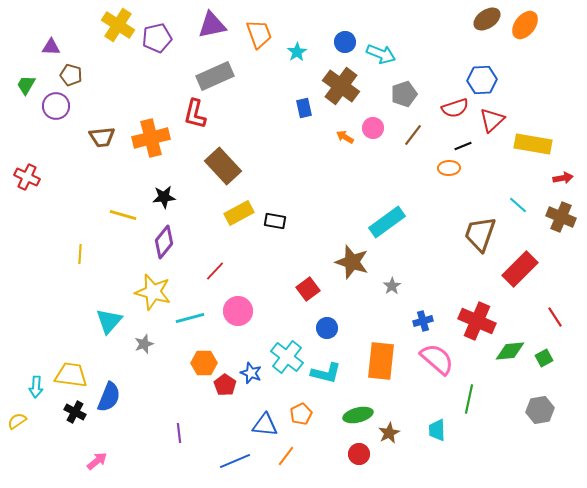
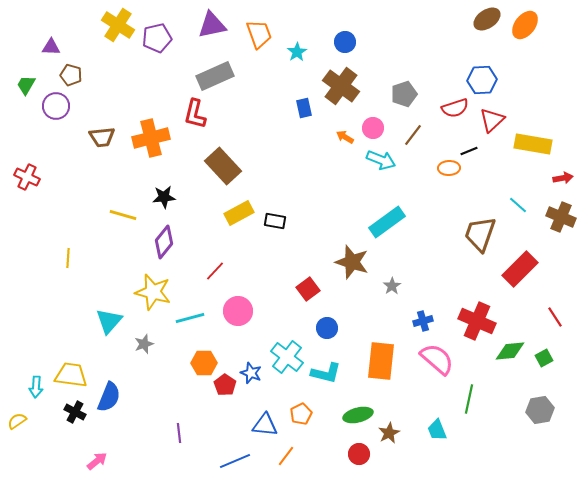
cyan arrow at (381, 54): moved 106 px down
black line at (463, 146): moved 6 px right, 5 px down
yellow line at (80, 254): moved 12 px left, 4 px down
cyan trapezoid at (437, 430): rotated 20 degrees counterclockwise
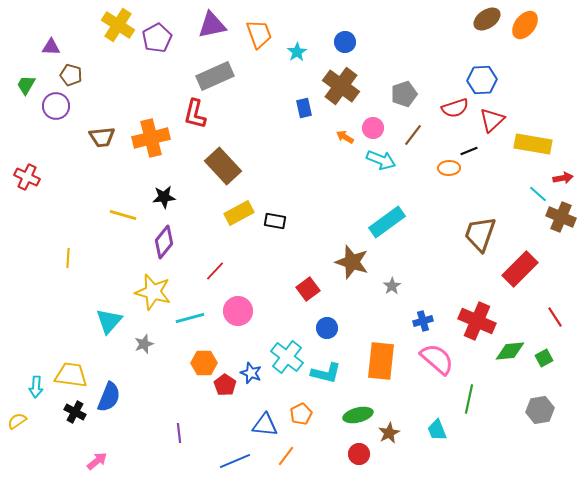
purple pentagon at (157, 38): rotated 16 degrees counterclockwise
cyan line at (518, 205): moved 20 px right, 11 px up
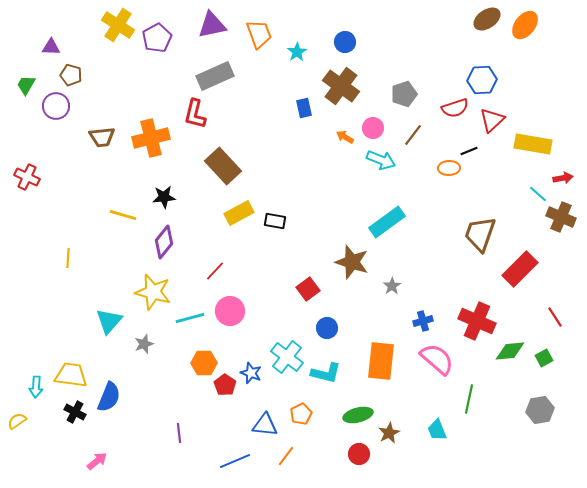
pink circle at (238, 311): moved 8 px left
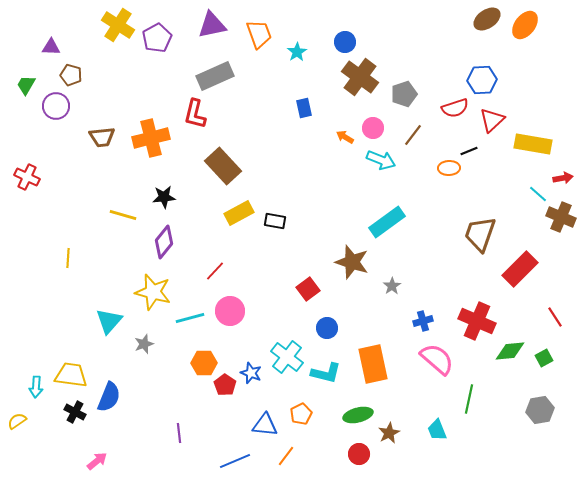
brown cross at (341, 86): moved 19 px right, 9 px up
orange rectangle at (381, 361): moved 8 px left, 3 px down; rotated 18 degrees counterclockwise
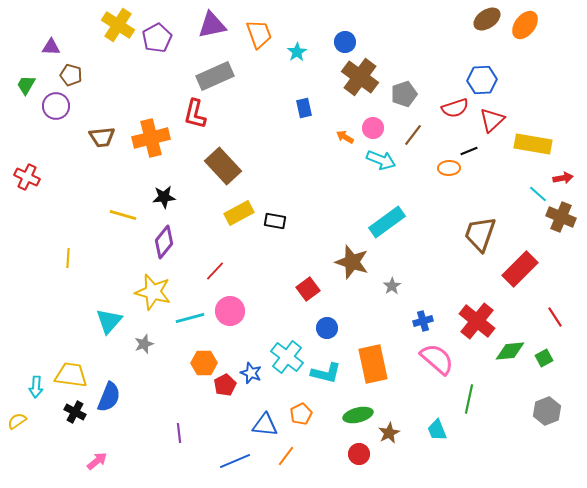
red cross at (477, 321): rotated 15 degrees clockwise
red pentagon at (225, 385): rotated 10 degrees clockwise
gray hexagon at (540, 410): moved 7 px right, 1 px down; rotated 12 degrees counterclockwise
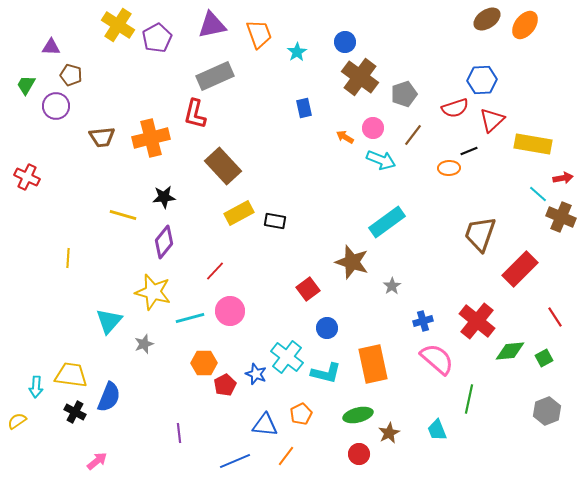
blue star at (251, 373): moved 5 px right, 1 px down
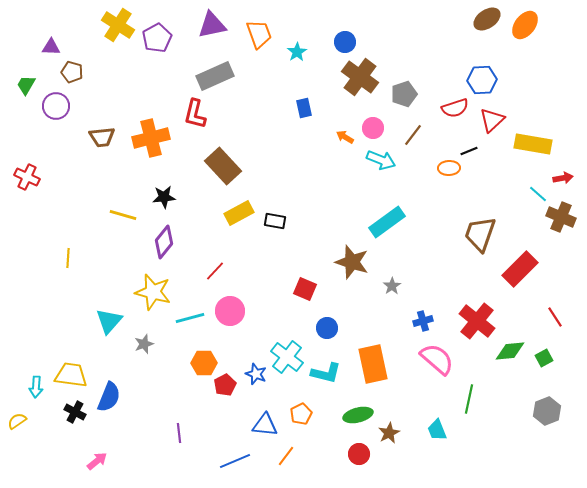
brown pentagon at (71, 75): moved 1 px right, 3 px up
red square at (308, 289): moved 3 px left; rotated 30 degrees counterclockwise
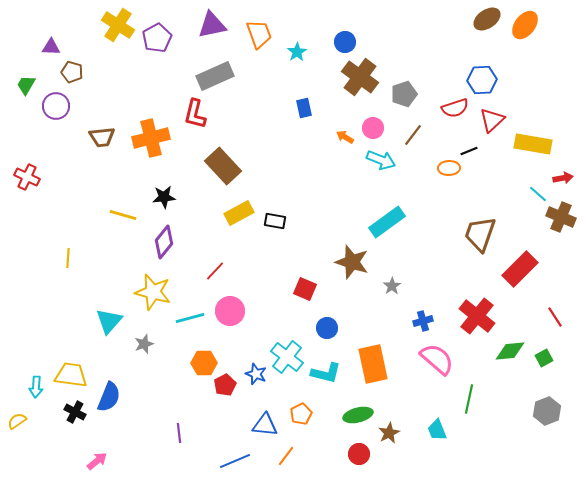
red cross at (477, 321): moved 5 px up
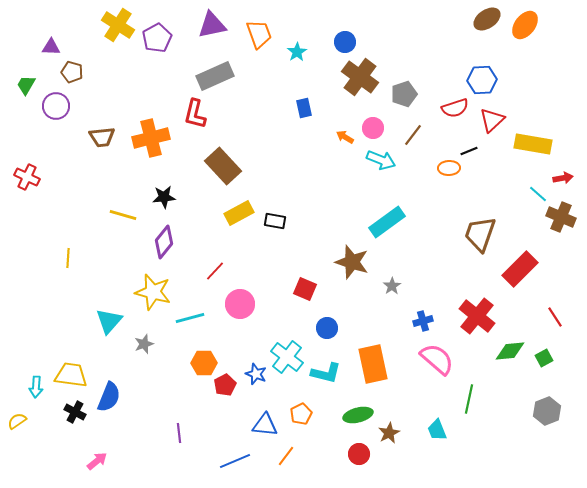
pink circle at (230, 311): moved 10 px right, 7 px up
